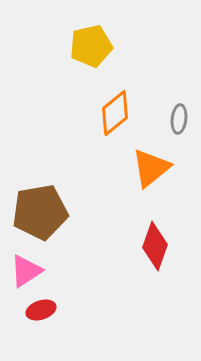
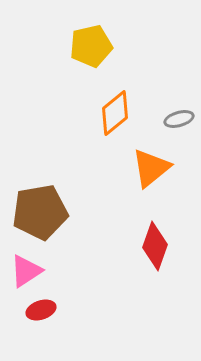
gray ellipse: rotated 68 degrees clockwise
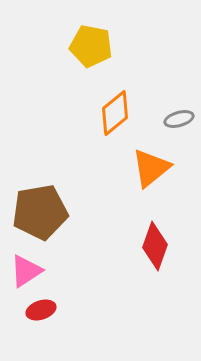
yellow pentagon: rotated 24 degrees clockwise
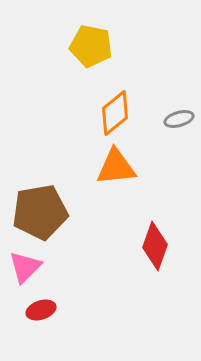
orange triangle: moved 35 px left, 1 px up; rotated 33 degrees clockwise
pink triangle: moved 1 px left, 4 px up; rotated 12 degrees counterclockwise
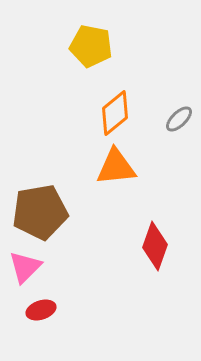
gray ellipse: rotated 28 degrees counterclockwise
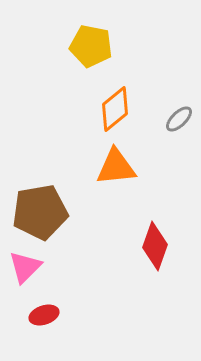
orange diamond: moved 4 px up
red ellipse: moved 3 px right, 5 px down
